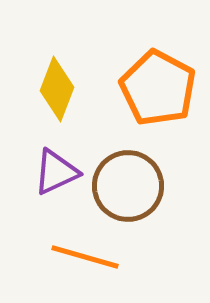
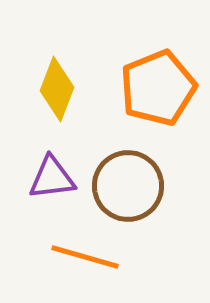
orange pentagon: rotated 22 degrees clockwise
purple triangle: moved 4 px left, 6 px down; rotated 18 degrees clockwise
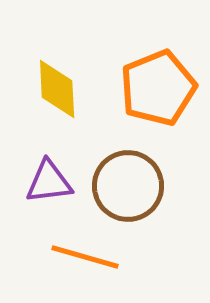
yellow diamond: rotated 24 degrees counterclockwise
purple triangle: moved 3 px left, 4 px down
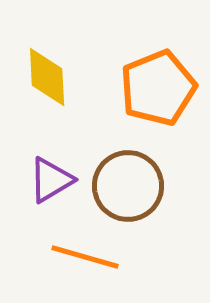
yellow diamond: moved 10 px left, 12 px up
purple triangle: moved 2 px right, 2 px up; rotated 24 degrees counterclockwise
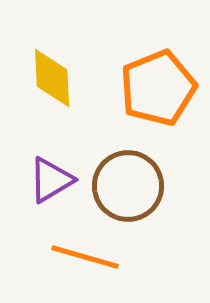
yellow diamond: moved 5 px right, 1 px down
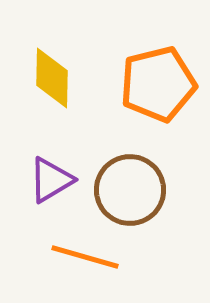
yellow diamond: rotated 4 degrees clockwise
orange pentagon: moved 4 px up; rotated 8 degrees clockwise
brown circle: moved 2 px right, 4 px down
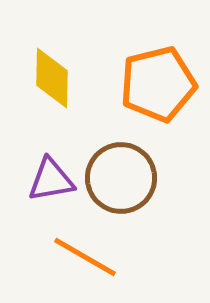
purple triangle: rotated 21 degrees clockwise
brown circle: moved 9 px left, 12 px up
orange line: rotated 14 degrees clockwise
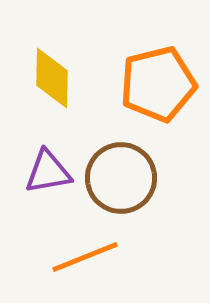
purple triangle: moved 3 px left, 8 px up
orange line: rotated 52 degrees counterclockwise
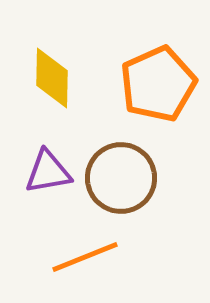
orange pentagon: rotated 10 degrees counterclockwise
